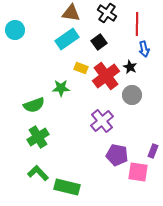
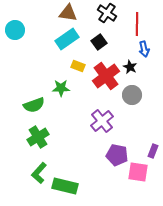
brown triangle: moved 3 px left
yellow rectangle: moved 3 px left, 2 px up
green L-shape: moved 1 px right; rotated 95 degrees counterclockwise
green rectangle: moved 2 px left, 1 px up
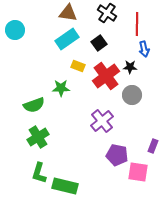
black square: moved 1 px down
black star: rotated 24 degrees counterclockwise
purple rectangle: moved 5 px up
green L-shape: rotated 25 degrees counterclockwise
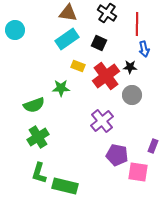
black square: rotated 28 degrees counterclockwise
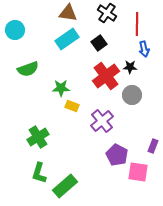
black square: rotated 28 degrees clockwise
yellow rectangle: moved 6 px left, 40 px down
green semicircle: moved 6 px left, 36 px up
purple pentagon: rotated 15 degrees clockwise
green rectangle: rotated 55 degrees counterclockwise
